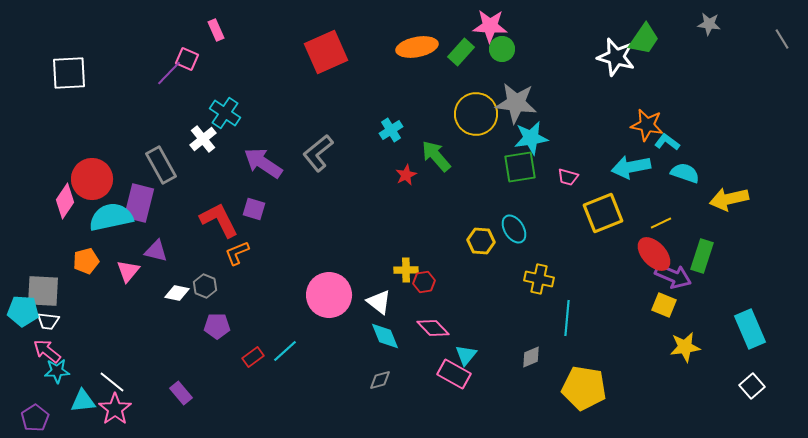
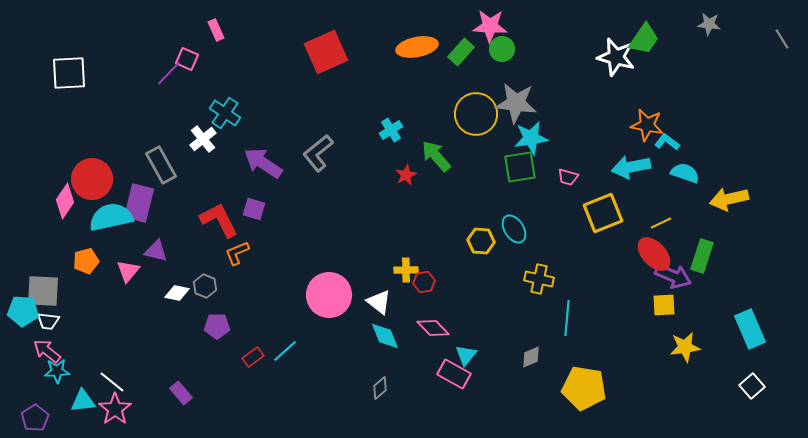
yellow square at (664, 305): rotated 25 degrees counterclockwise
gray diamond at (380, 380): moved 8 px down; rotated 25 degrees counterclockwise
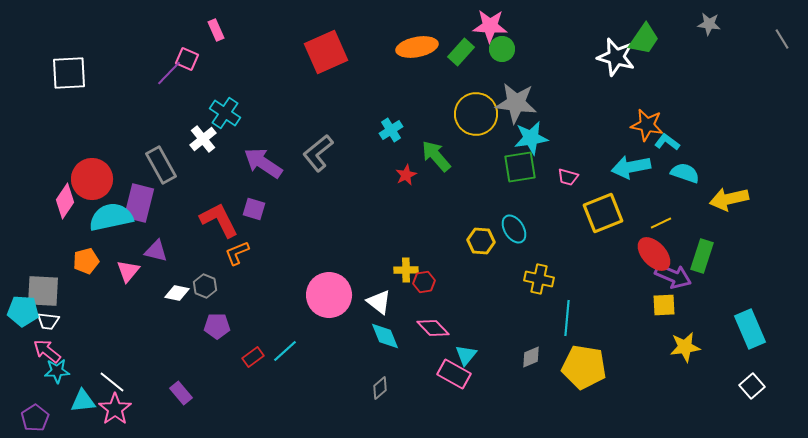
yellow pentagon at (584, 388): moved 21 px up
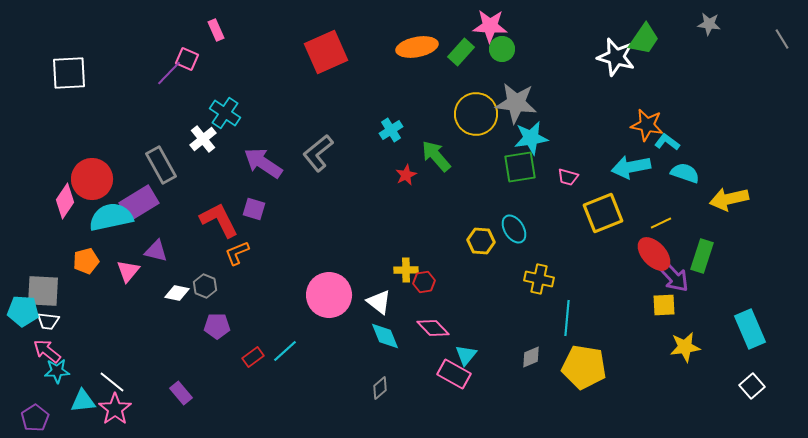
purple rectangle at (139, 203): rotated 45 degrees clockwise
purple arrow at (673, 276): rotated 24 degrees clockwise
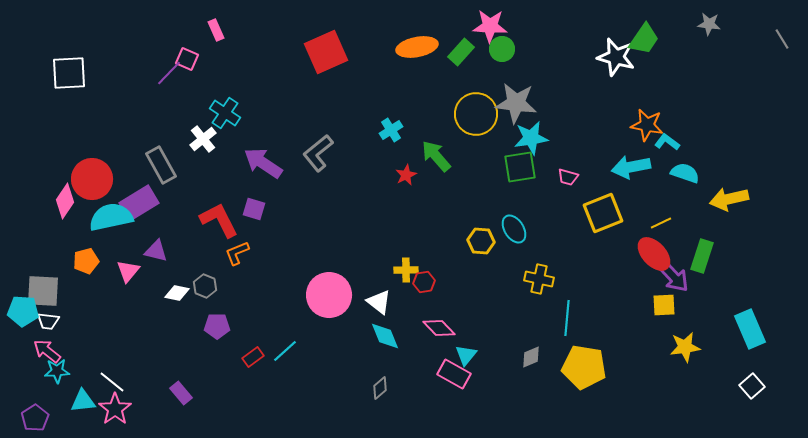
pink diamond at (433, 328): moved 6 px right
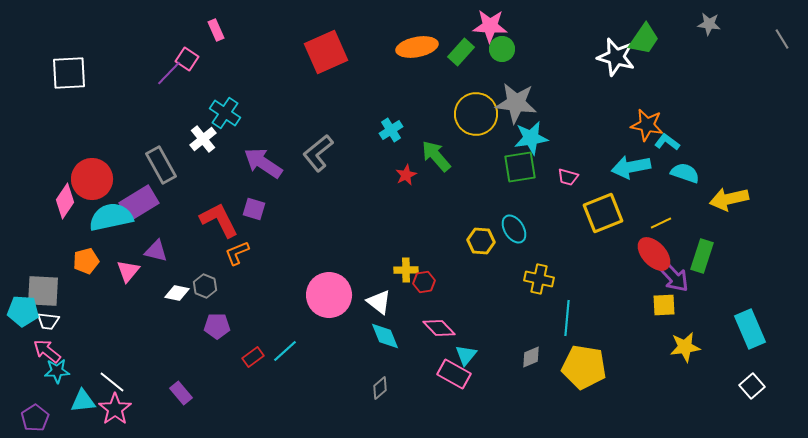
pink square at (187, 59): rotated 10 degrees clockwise
